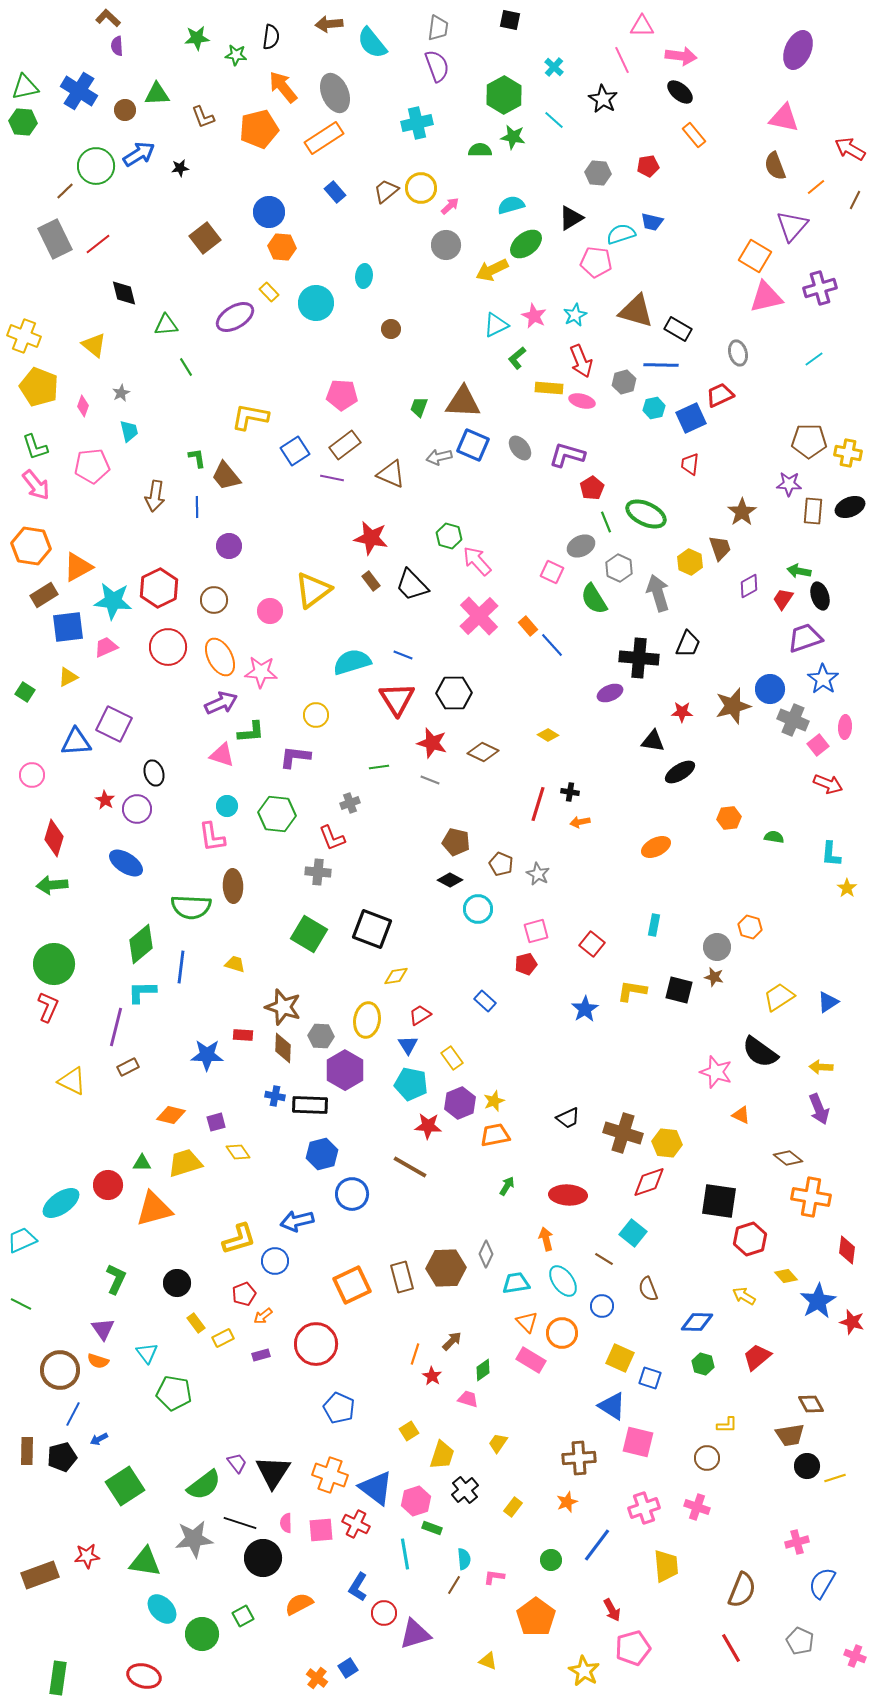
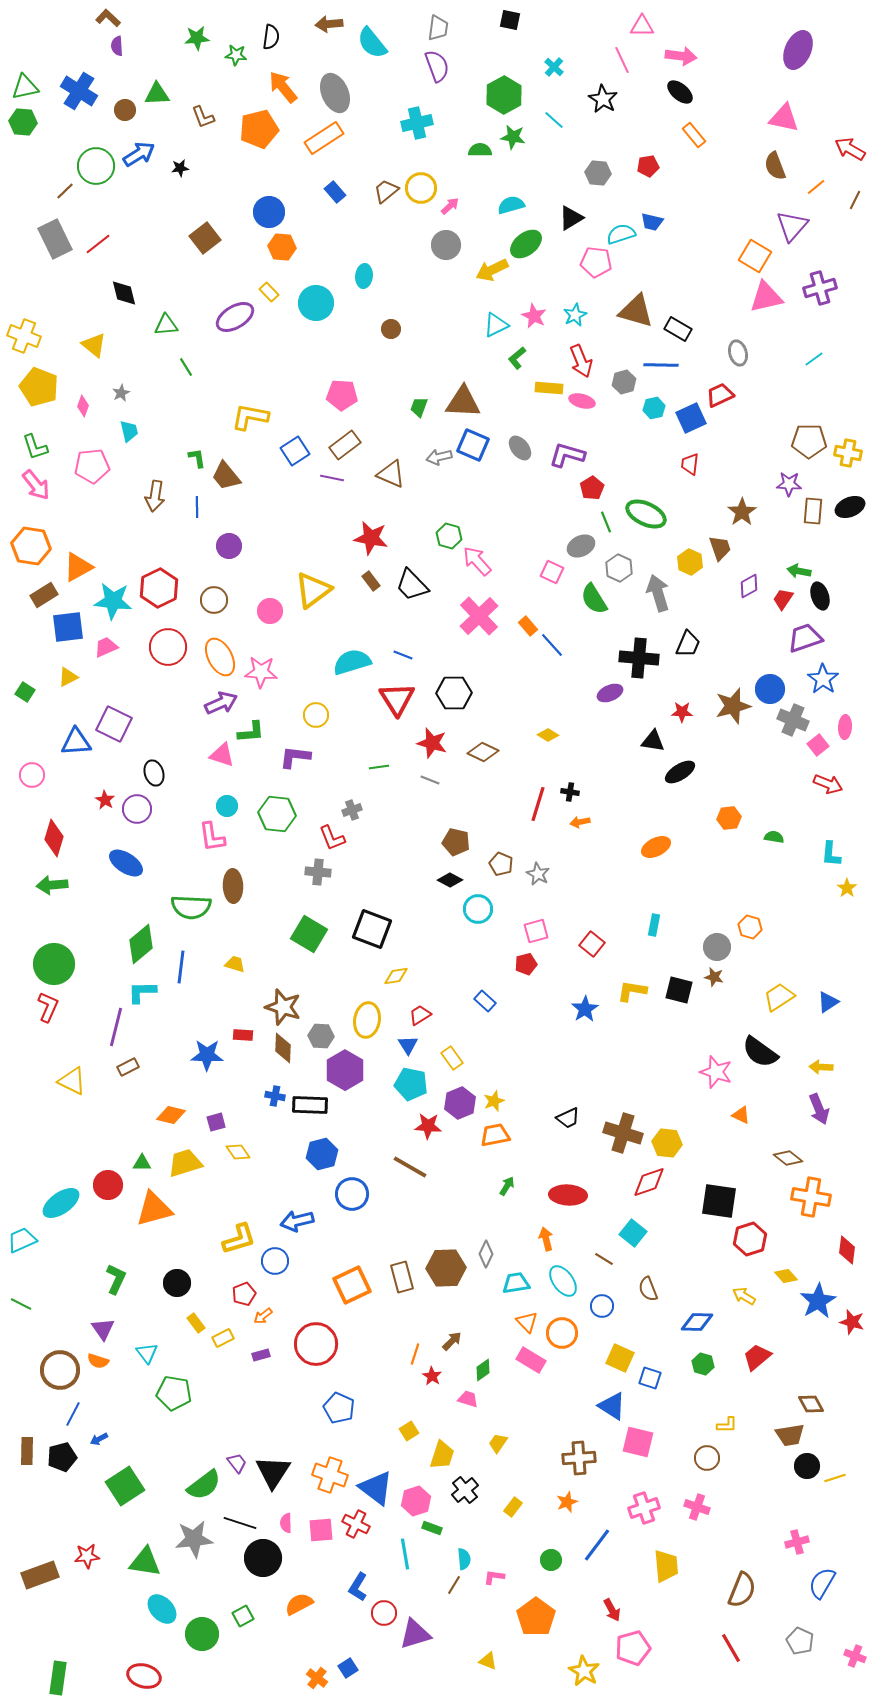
gray cross at (350, 803): moved 2 px right, 7 px down
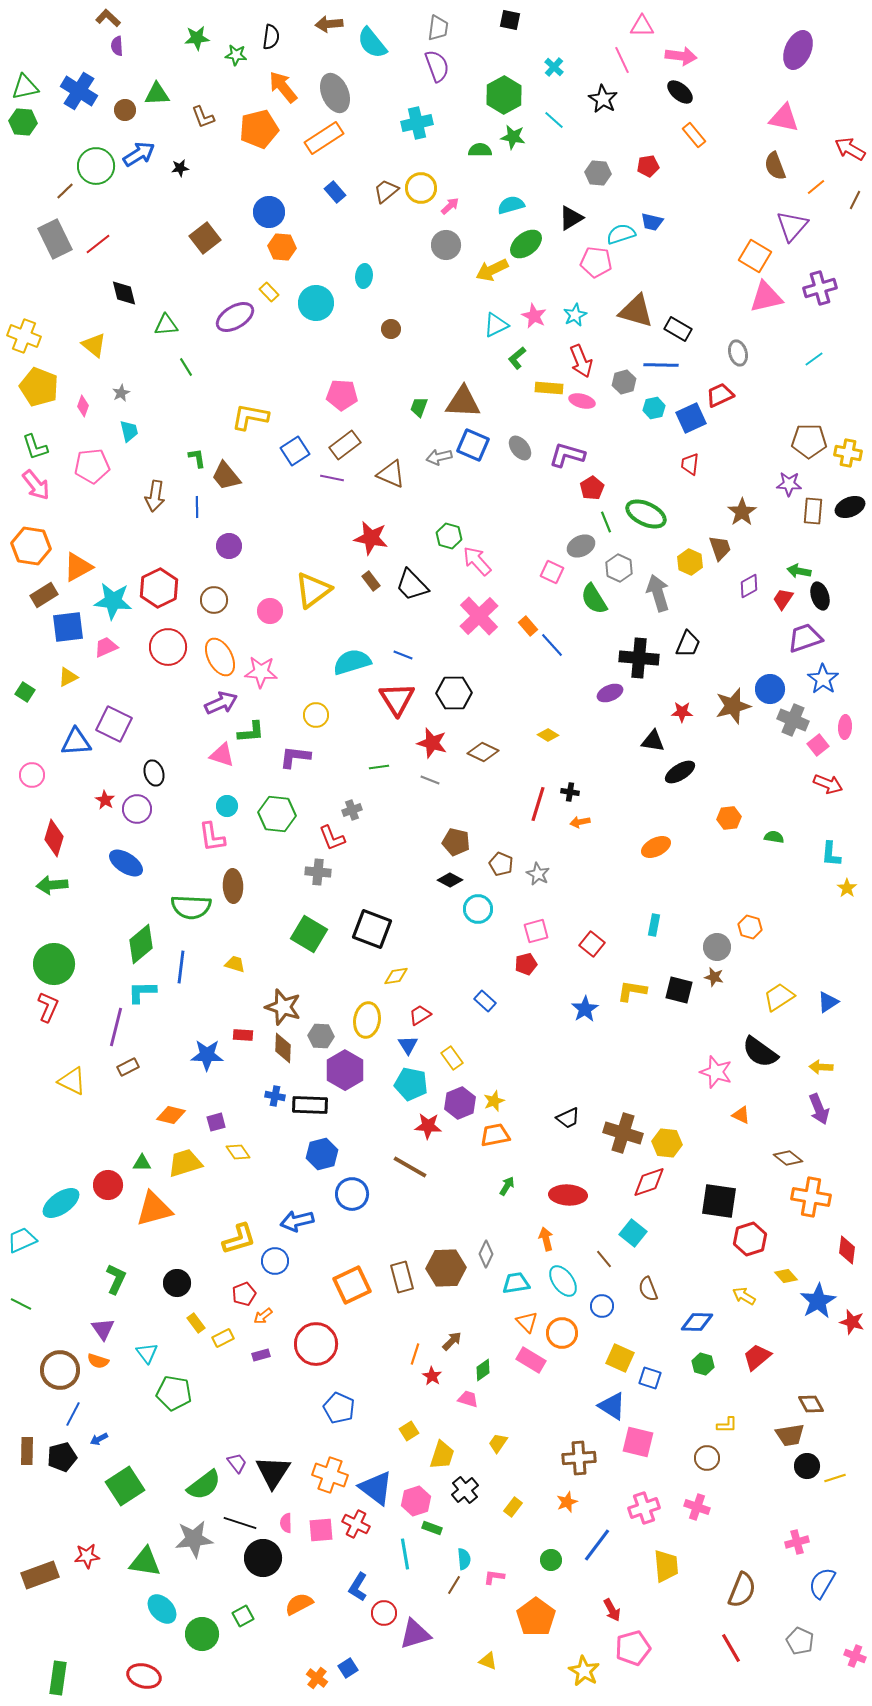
brown line at (604, 1259): rotated 18 degrees clockwise
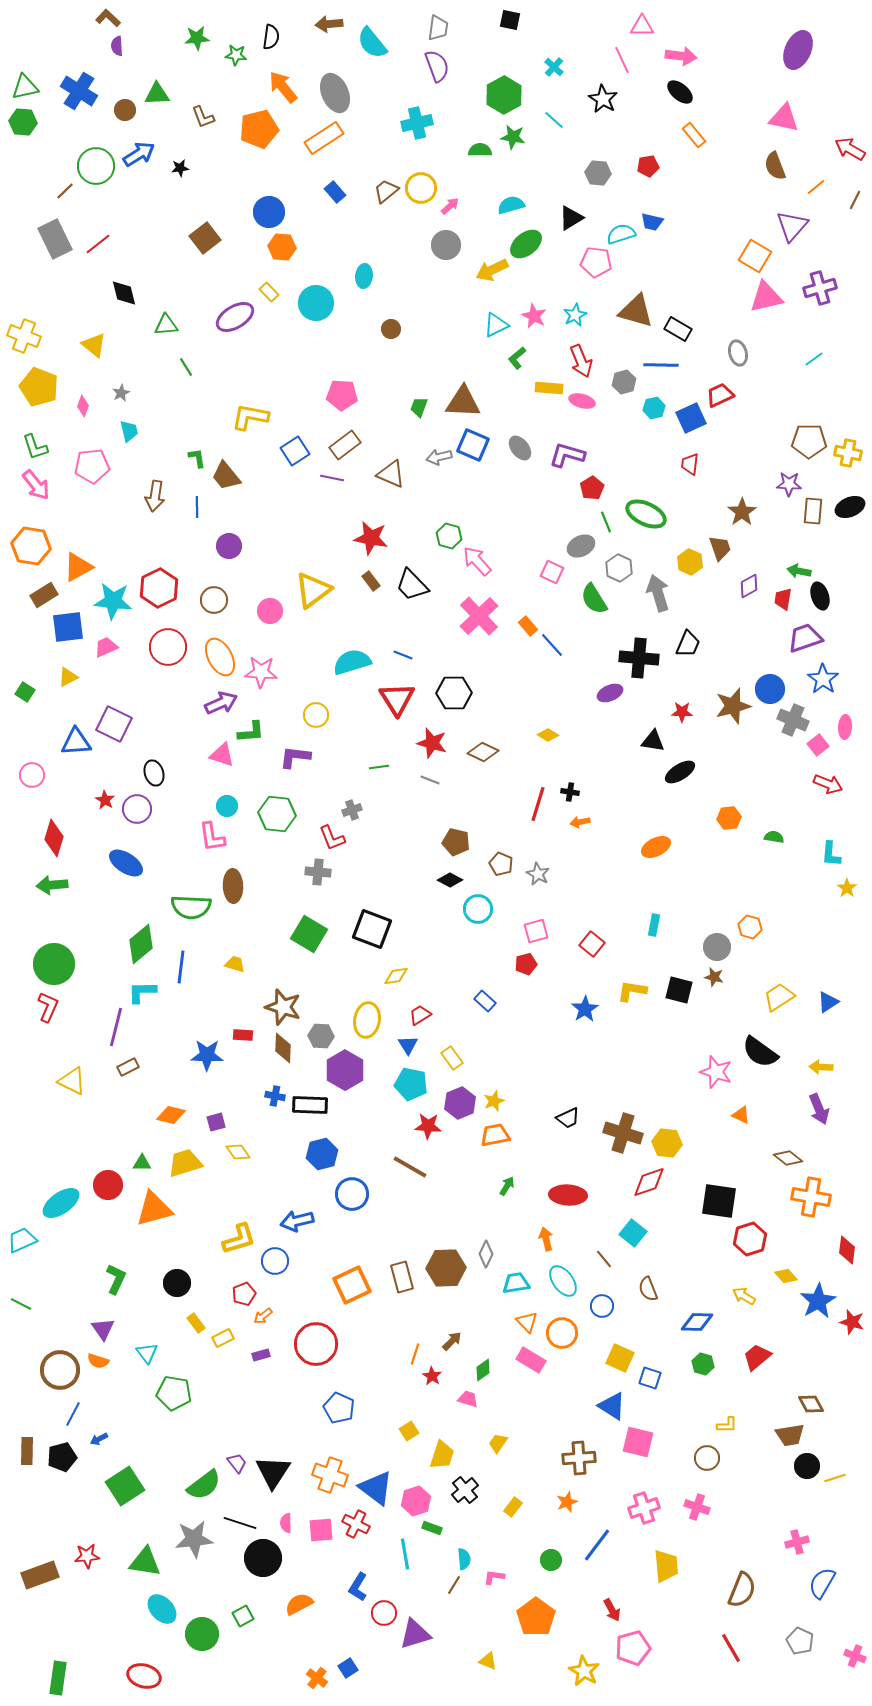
red trapezoid at (783, 599): rotated 25 degrees counterclockwise
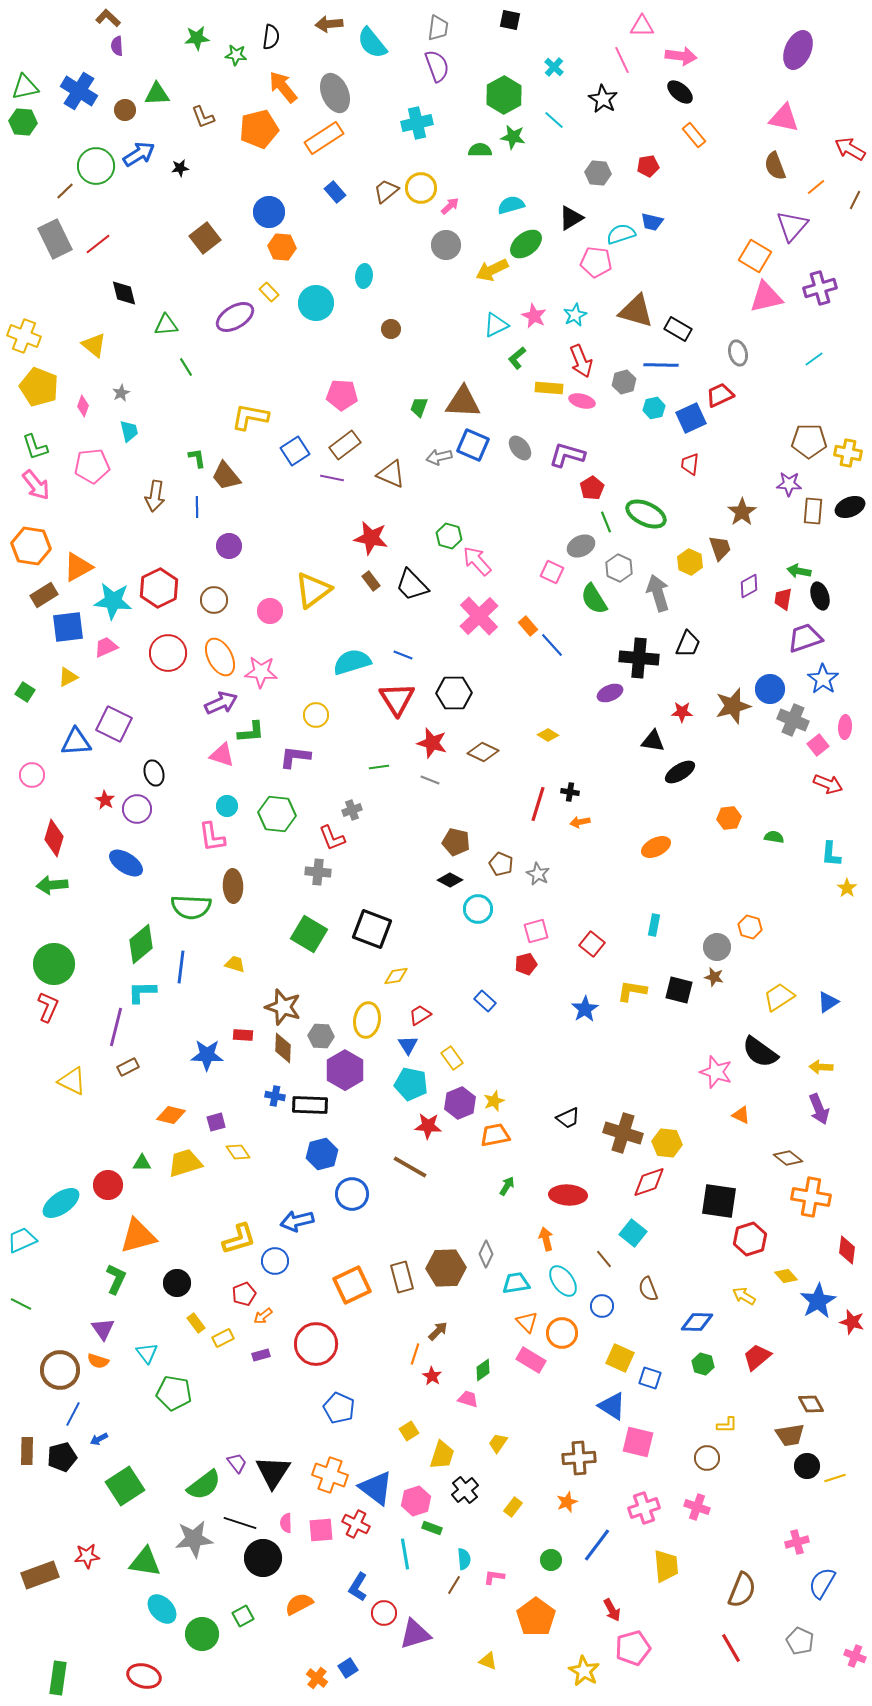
red circle at (168, 647): moved 6 px down
orange triangle at (154, 1209): moved 16 px left, 27 px down
brown arrow at (452, 1341): moved 14 px left, 10 px up
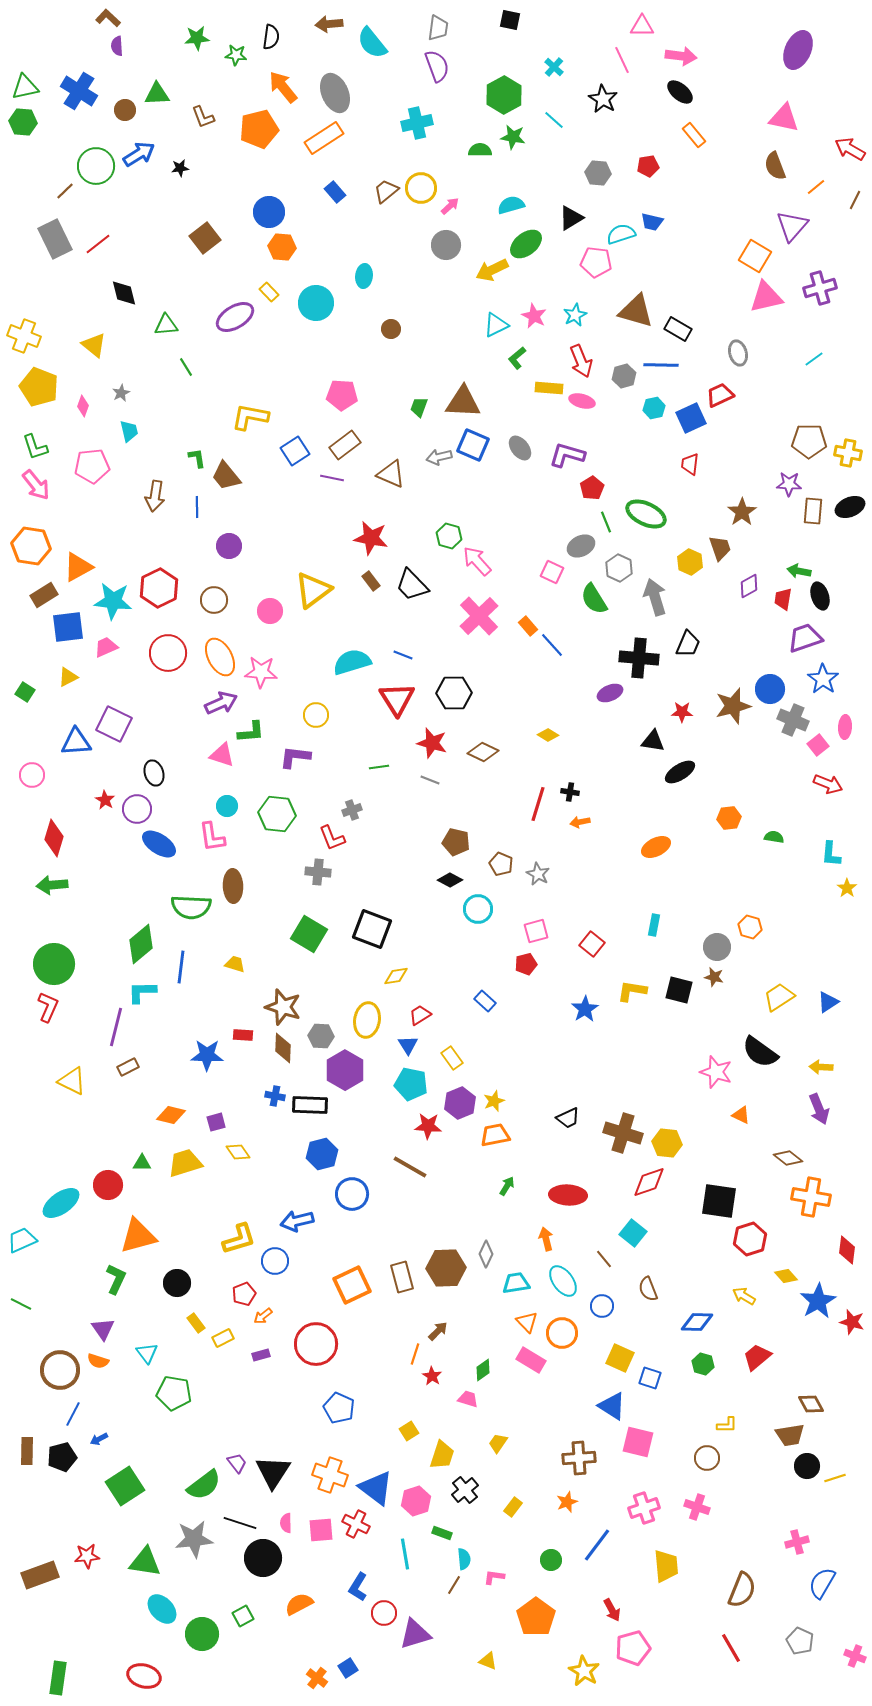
gray hexagon at (624, 382): moved 6 px up
gray arrow at (658, 593): moved 3 px left, 4 px down
blue ellipse at (126, 863): moved 33 px right, 19 px up
green rectangle at (432, 1528): moved 10 px right, 5 px down
